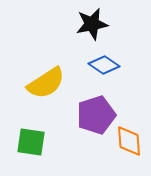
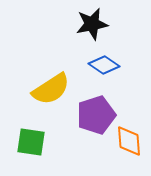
yellow semicircle: moved 5 px right, 6 px down
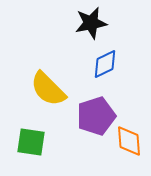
black star: moved 1 px left, 1 px up
blue diamond: moved 1 px right, 1 px up; rotated 60 degrees counterclockwise
yellow semicircle: moved 3 px left; rotated 78 degrees clockwise
purple pentagon: moved 1 px down
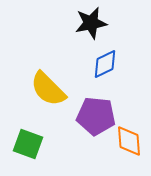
purple pentagon: rotated 24 degrees clockwise
green square: moved 3 px left, 2 px down; rotated 12 degrees clockwise
